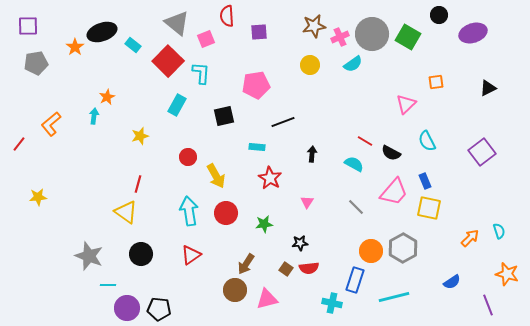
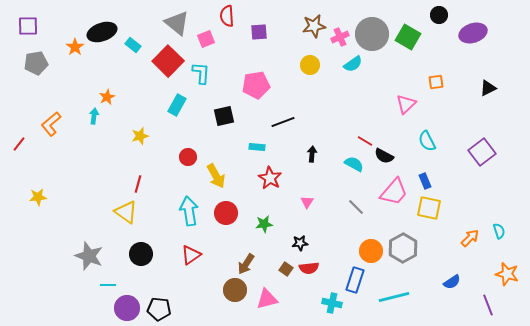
black semicircle at (391, 153): moved 7 px left, 3 px down
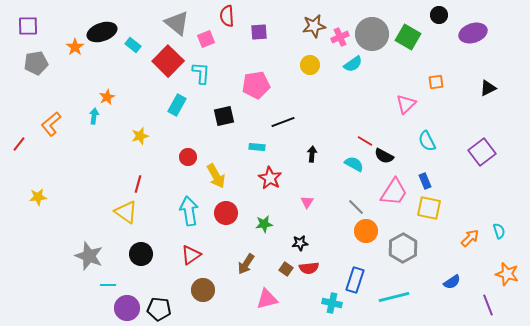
pink trapezoid at (394, 192): rotated 8 degrees counterclockwise
orange circle at (371, 251): moved 5 px left, 20 px up
brown circle at (235, 290): moved 32 px left
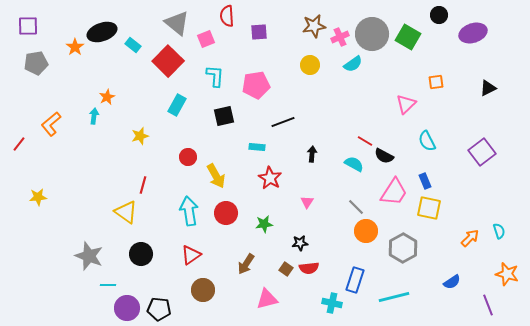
cyan L-shape at (201, 73): moved 14 px right, 3 px down
red line at (138, 184): moved 5 px right, 1 px down
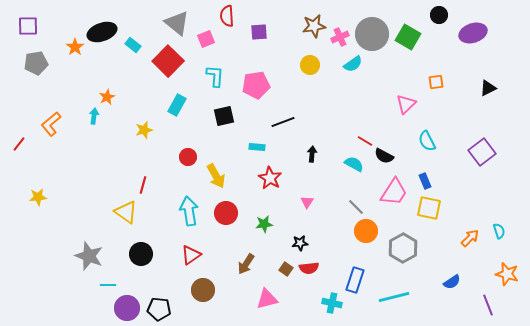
yellow star at (140, 136): moved 4 px right, 6 px up
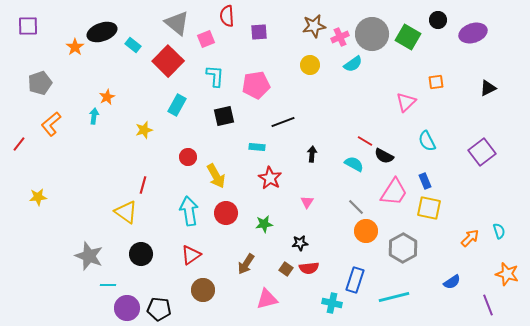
black circle at (439, 15): moved 1 px left, 5 px down
gray pentagon at (36, 63): moved 4 px right, 20 px down; rotated 10 degrees counterclockwise
pink triangle at (406, 104): moved 2 px up
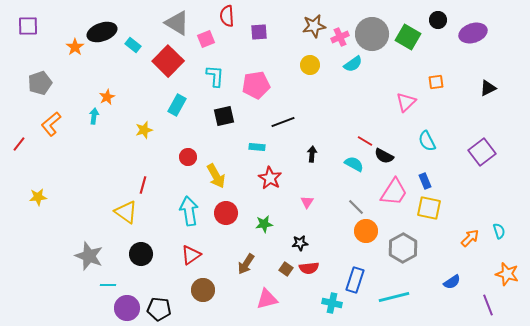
gray triangle at (177, 23): rotated 8 degrees counterclockwise
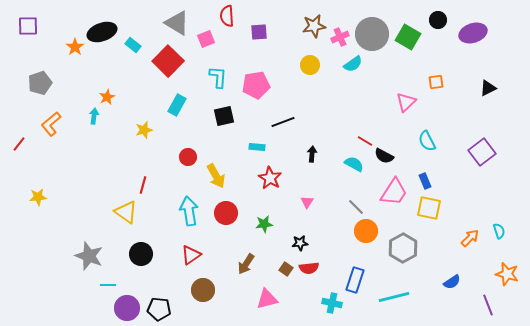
cyan L-shape at (215, 76): moved 3 px right, 1 px down
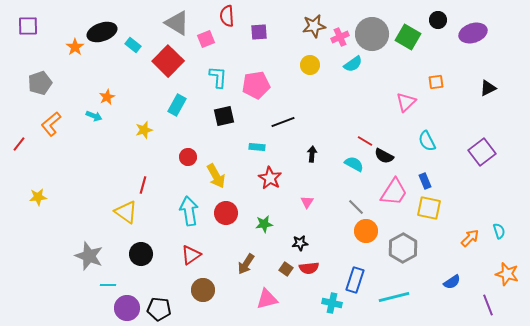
cyan arrow at (94, 116): rotated 105 degrees clockwise
